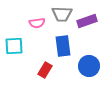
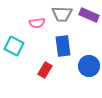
purple rectangle: moved 2 px right, 6 px up; rotated 42 degrees clockwise
cyan square: rotated 30 degrees clockwise
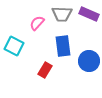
purple rectangle: moved 1 px up
pink semicircle: rotated 140 degrees clockwise
blue circle: moved 5 px up
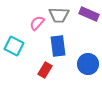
gray trapezoid: moved 3 px left, 1 px down
blue rectangle: moved 5 px left
blue circle: moved 1 px left, 3 px down
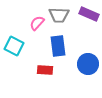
red rectangle: rotated 63 degrees clockwise
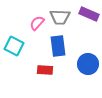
gray trapezoid: moved 1 px right, 2 px down
